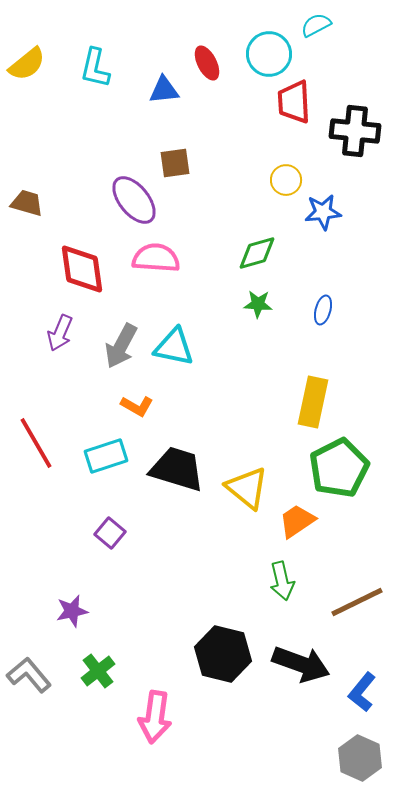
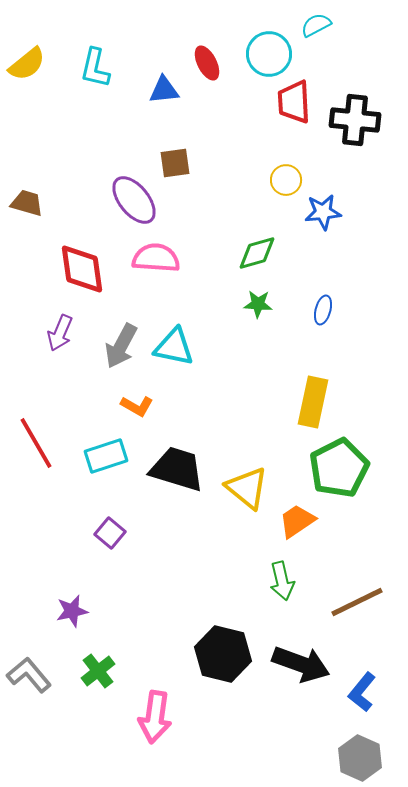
black cross: moved 11 px up
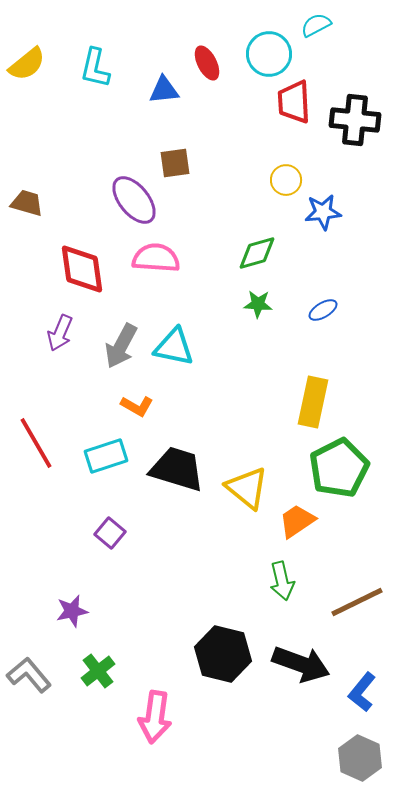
blue ellipse: rotated 44 degrees clockwise
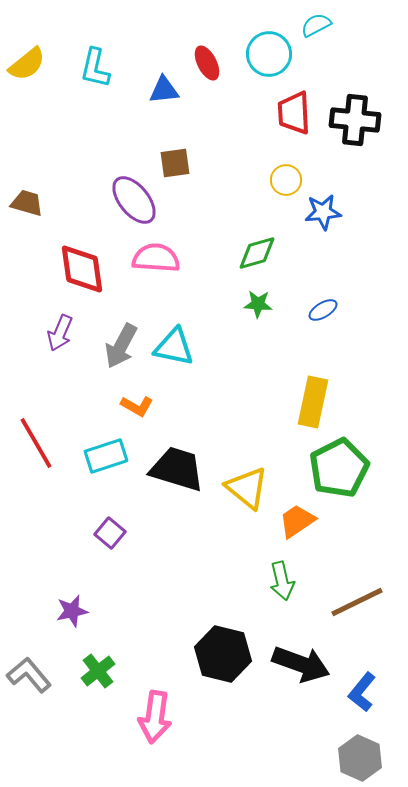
red trapezoid: moved 11 px down
